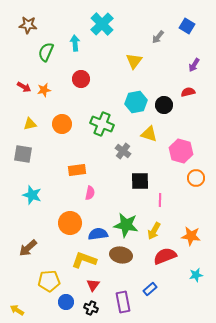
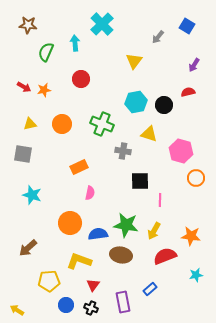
gray cross at (123, 151): rotated 28 degrees counterclockwise
orange rectangle at (77, 170): moved 2 px right, 3 px up; rotated 18 degrees counterclockwise
yellow L-shape at (84, 260): moved 5 px left, 1 px down
blue circle at (66, 302): moved 3 px down
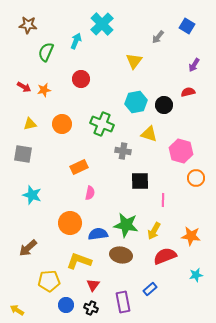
cyan arrow at (75, 43): moved 1 px right, 2 px up; rotated 28 degrees clockwise
pink line at (160, 200): moved 3 px right
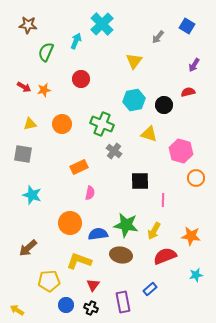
cyan hexagon at (136, 102): moved 2 px left, 2 px up
gray cross at (123, 151): moved 9 px left; rotated 28 degrees clockwise
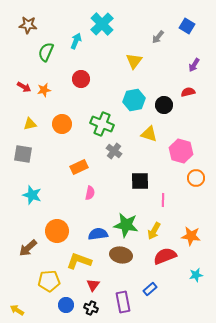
orange circle at (70, 223): moved 13 px left, 8 px down
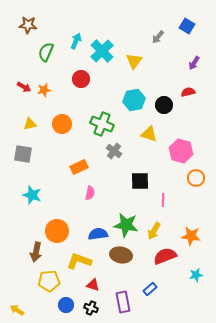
cyan cross at (102, 24): moved 27 px down
purple arrow at (194, 65): moved 2 px up
brown arrow at (28, 248): moved 8 px right, 4 px down; rotated 36 degrees counterclockwise
red triangle at (93, 285): rotated 48 degrees counterclockwise
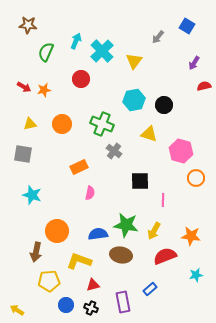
red semicircle at (188, 92): moved 16 px right, 6 px up
red triangle at (93, 285): rotated 32 degrees counterclockwise
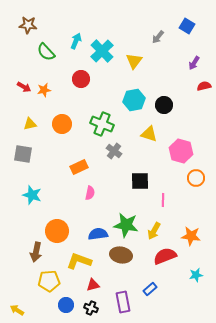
green semicircle at (46, 52): rotated 66 degrees counterclockwise
